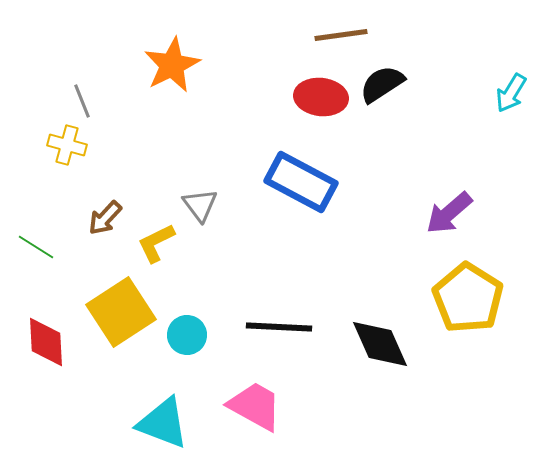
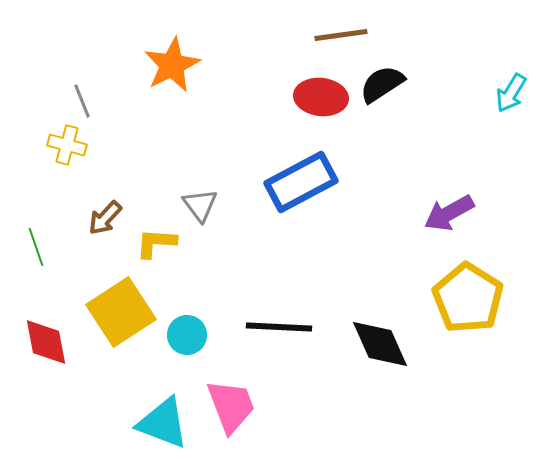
blue rectangle: rotated 56 degrees counterclockwise
purple arrow: rotated 12 degrees clockwise
yellow L-shape: rotated 30 degrees clockwise
green line: rotated 39 degrees clockwise
red diamond: rotated 8 degrees counterclockwise
pink trapezoid: moved 24 px left; rotated 40 degrees clockwise
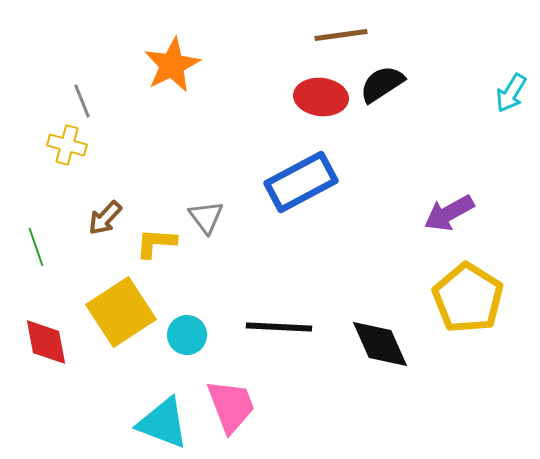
gray triangle: moved 6 px right, 12 px down
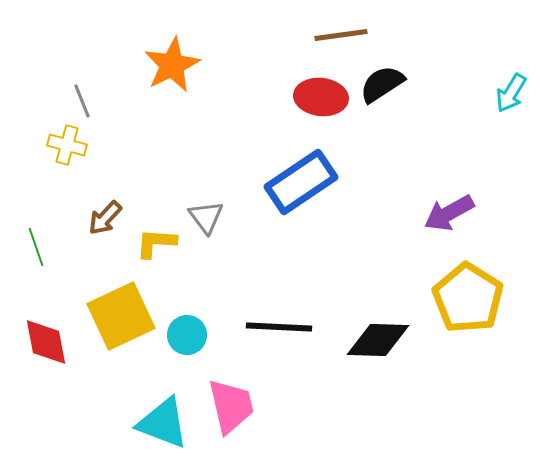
blue rectangle: rotated 6 degrees counterclockwise
yellow square: moved 4 px down; rotated 8 degrees clockwise
black diamond: moved 2 px left, 4 px up; rotated 64 degrees counterclockwise
pink trapezoid: rotated 8 degrees clockwise
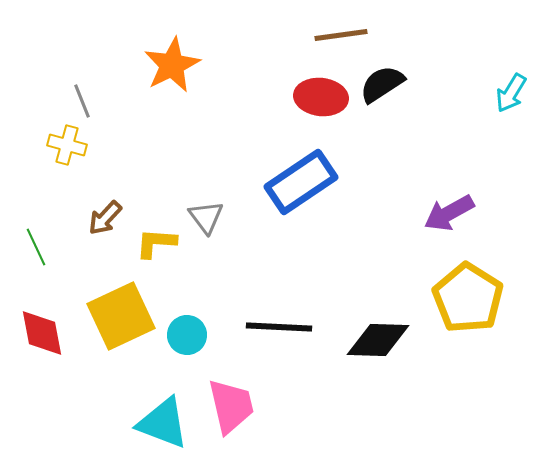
green line: rotated 6 degrees counterclockwise
red diamond: moved 4 px left, 9 px up
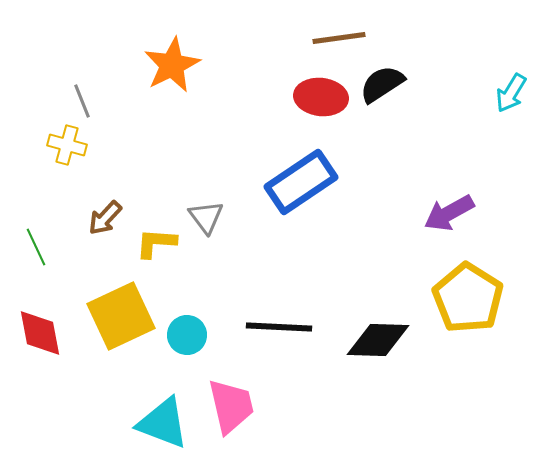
brown line: moved 2 px left, 3 px down
red diamond: moved 2 px left
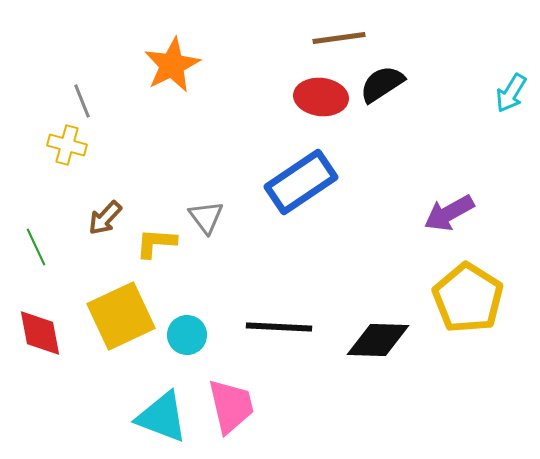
cyan triangle: moved 1 px left, 6 px up
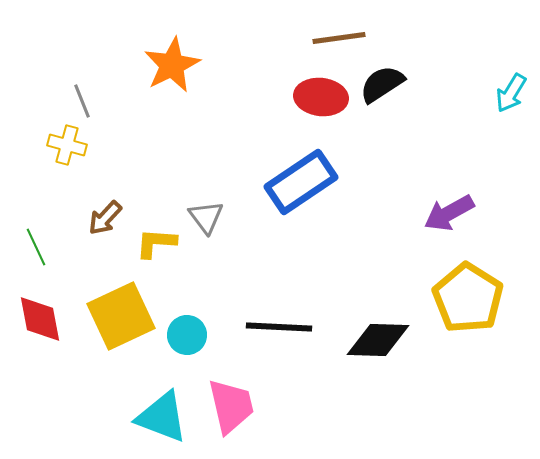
red diamond: moved 14 px up
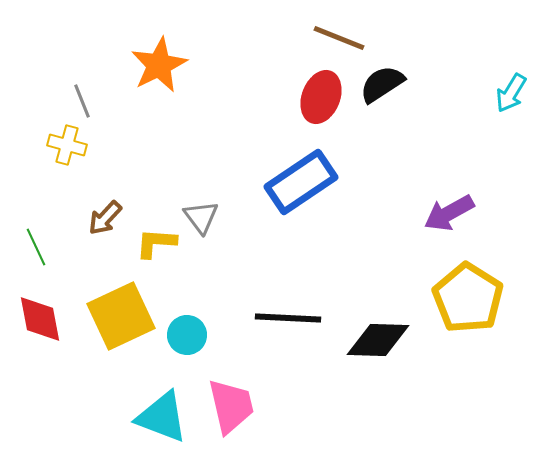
brown line: rotated 30 degrees clockwise
orange star: moved 13 px left
red ellipse: rotated 75 degrees counterclockwise
gray triangle: moved 5 px left
black line: moved 9 px right, 9 px up
